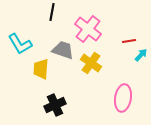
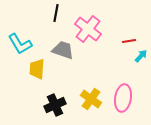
black line: moved 4 px right, 1 px down
cyan arrow: moved 1 px down
yellow cross: moved 36 px down
yellow trapezoid: moved 4 px left
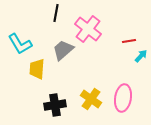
gray trapezoid: rotated 60 degrees counterclockwise
black cross: rotated 15 degrees clockwise
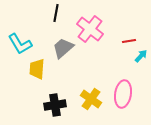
pink cross: moved 2 px right
gray trapezoid: moved 2 px up
pink ellipse: moved 4 px up
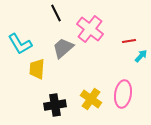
black line: rotated 36 degrees counterclockwise
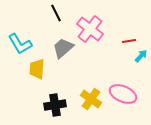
pink ellipse: rotated 76 degrees counterclockwise
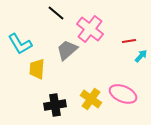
black line: rotated 24 degrees counterclockwise
gray trapezoid: moved 4 px right, 2 px down
